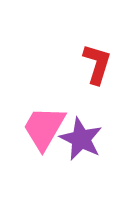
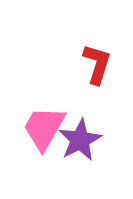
purple star: moved 1 px left, 1 px down; rotated 18 degrees clockwise
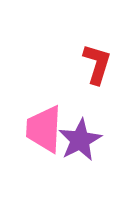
pink trapezoid: moved 1 px down; rotated 27 degrees counterclockwise
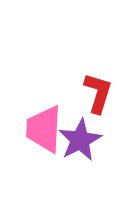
red L-shape: moved 1 px right, 29 px down
